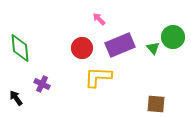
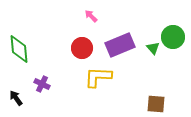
pink arrow: moved 8 px left, 3 px up
green diamond: moved 1 px left, 1 px down
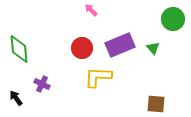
pink arrow: moved 6 px up
green circle: moved 18 px up
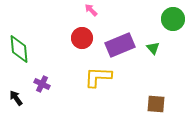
red circle: moved 10 px up
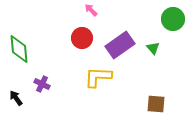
purple rectangle: rotated 12 degrees counterclockwise
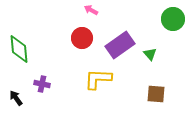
pink arrow: rotated 16 degrees counterclockwise
green triangle: moved 3 px left, 6 px down
yellow L-shape: moved 2 px down
purple cross: rotated 14 degrees counterclockwise
brown square: moved 10 px up
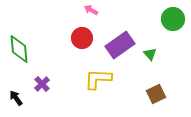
purple cross: rotated 35 degrees clockwise
brown square: rotated 30 degrees counterclockwise
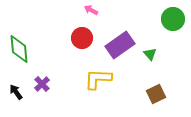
black arrow: moved 6 px up
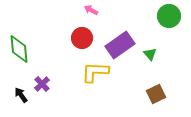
green circle: moved 4 px left, 3 px up
yellow L-shape: moved 3 px left, 7 px up
black arrow: moved 5 px right, 3 px down
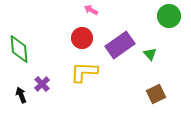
yellow L-shape: moved 11 px left
black arrow: rotated 14 degrees clockwise
